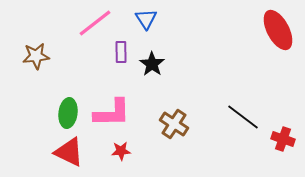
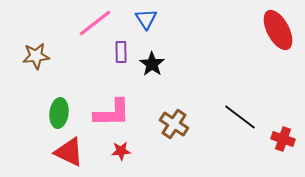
green ellipse: moved 9 px left
black line: moved 3 px left
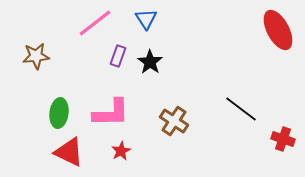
purple rectangle: moved 3 px left, 4 px down; rotated 20 degrees clockwise
black star: moved 2 px left, 2 px up
pink L-shape: moved 1 px left
black line: moved 1 px right, 8 px up
brown cross: moved 3 px up
red star: rotated 24 degrees counterclockwise
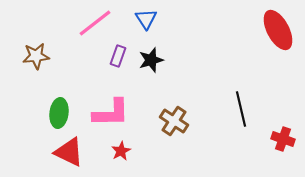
black star: moved 1 px right, 2 px up; rotated 20 degrees clockwise
black line: rotated 40 degrees clockwise
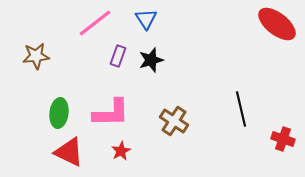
red ellipse: moved 1 px left, 6 px up; rotated 24 degrees counterclockwise
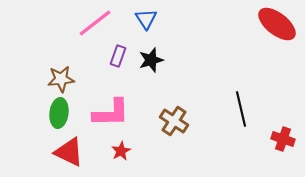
brown star: moved 25 px right, 23 px down
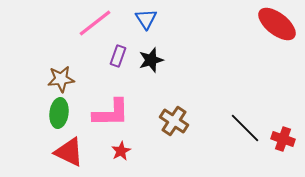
black line: moved 4 px right, 19 px down; rotated 32 degrees counterclockwise
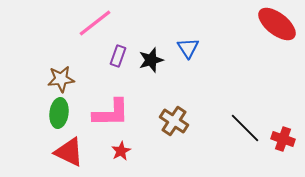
blue triangle: moved 42 px right, 29 px down
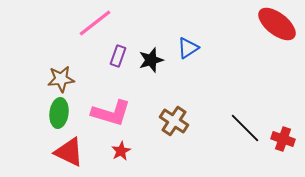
blue triangle: rotated 30 degrees clockwise
pink L-shape: rotated 18 degrees clockwise
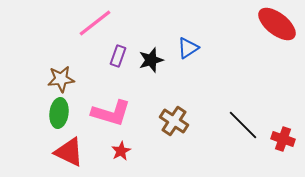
black line: moved 2 px left, 3 px up
